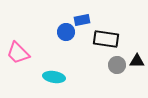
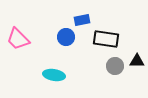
blue circle: moved 5 px down
pink trapezoid: moved 14 px up
gray circle: moved 2 px left, 1 px down
cyan ellipse: moved 2 px up
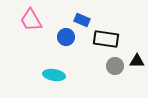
blue rectangle: rotated 35 degrees clockwise
pink trapezoid: moved 13 px right, 19 px up; rotated 15 degrees clockwise
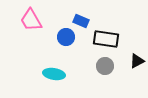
blue rectangle: moved 1 px left, 1 px down
black triangle: rotated 28 degrees counterclockwise
gray circle: moved 10 px left
cyan ellipse: moved 1 px up
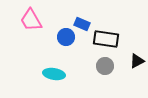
blue rectangle: moved 1 px right, 3 px down
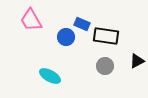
black rectangle: moved 3 px up
cyan ellipse: moved 4 px left, 2 px down; rotated 20 degrees clockwise
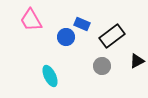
black rectangle: moved 6 px right; rotated 45 degrees counterclockwise
gray circle: moved 3 px left
cyan ellipse: rotated 35 degrees clockwise
